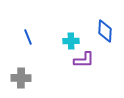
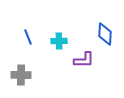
blue diamond: moved 3 px down
cyan cross: moved 12 px left
gray cross: moved 3 px up
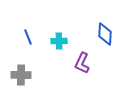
purple L-shape: moved 2 px left, 3 px down; rotated 115 degrees clockwise
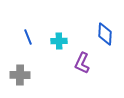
gray cross: moved 1 px left
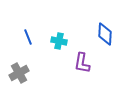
cyan cross: rotated 14 degrees clockwise
purple L-shape: rotated 15 degrees counterclockwise
gray cross: moved 1 px left, 2 px up; rotated 30 degrees counterclockwise
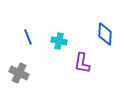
gray cross: rotated 36 degrees counterclockwise
